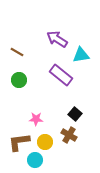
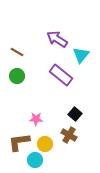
cyan triangle: rotated 42 degrees counterclockwise
green circle: moved 2 px left, 4 px up
yellow circle: moved 2 px down
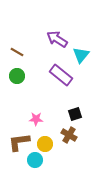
black square: rotated 32 degrees clockwise
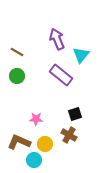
purple arrow: rotated 35 degrees clockwise
brown L-shape: rotated 30 degrees clockwise
cyan circle: moved 1 px left
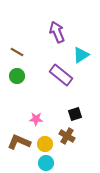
purple arrow: moved 7 px up
cyan triangle: rotated 18 degrees clockwise
brown cross: moved 2 px left, 1 px down
cyan circle: moved 12 px right, 3 px down
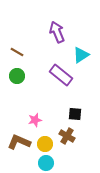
black square: rotated 24 degrees clockwise
pink star: moved 1 px left, 1 px down; rotated 16 degrees counterclockwise
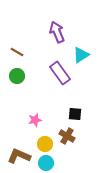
purple rectangle: moved 1 px left, 2 px up; rotated 15 degrees clockwise
brown L-shape: moved 14 px down
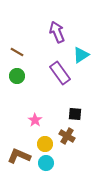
pink star: rotated 24 degrees counterclockwise
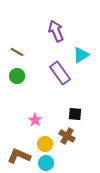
purple arrow: moved 1 px left, 1 px up
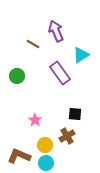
brown line: moved 16 px right, 8 px up
brown cross: rotated 28 degrees clockwise
yellow circle: moved 1 px down
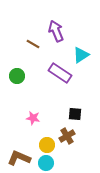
purple rectangle: rotated 20 degrees counterclockwise
pink star: moved 2 px left, 2 px up; rotated 24 degrees counterclockwise
yellow circle: moved 2 px right
brown L-shape: moved 2 px down
